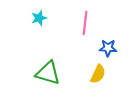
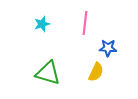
cyan star: moved 3 px right, 6 px down
yellow semicircle: moved 2 px left, 2 px up
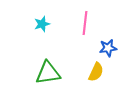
blue star: rotated 12 degrees counterclockwise
green triangle: rotated 24 degrees counterclockwise
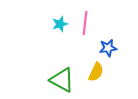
cyan star: moved 18 px right
green triangle: moved 14 px right, 7 px down; rotated 36 degrees clockwise
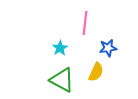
cyan star: moved 24 px down; rotated 14 degrees counterclockwise
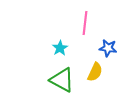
blue star: rotated 18 degrees clockwise
yellow semicircle: moved 1 px left
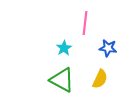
cyan star: moved 4 px right
yellow semicircle: moved 5 px right, 7 px down
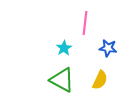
yellow semicircle: moved 1 px down
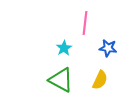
green triangle: moved 1 px left
